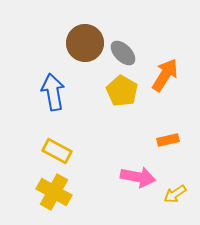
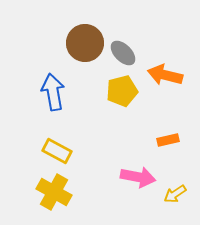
orange arrow: rotated 108 degrees counterclockwise
yellow pentagon: rotated 28 degrees clockwise
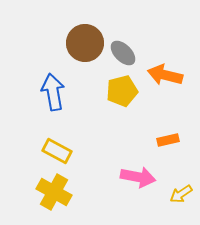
yellow arrow: moved 6 px right
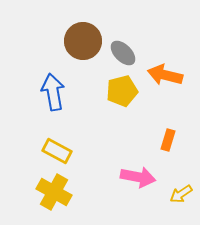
brown circle: moved 2 px left, 2 px up
orange rectangle: rotated 60 degrees counterclockwise
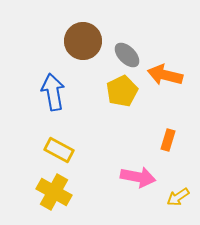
gray ellipse: moved 4 px right, 2 px down
yellow pentagon: rotated 12 degrees counterclockwise
yellow rectangle: moved 2 px right, 1 px up
yellow arrow: moved 3 px left, 3 px down
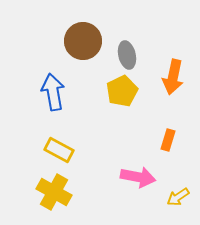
gray ellipse: rotated 32 degrees clockwise
orange arrow: moved 8 px right, 2 px down; rotated 92 degrees counterclockwise
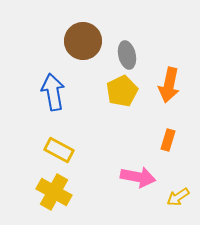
orange arrow: moved 4 px left, 8 px down
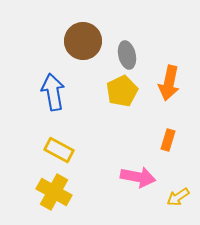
orange arrow: moved 2 px up
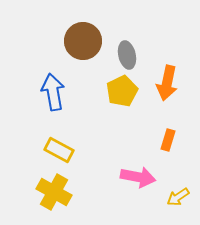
orange arrow: moved 2 px left
